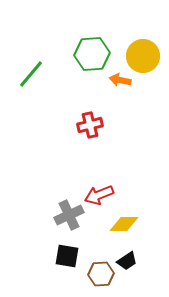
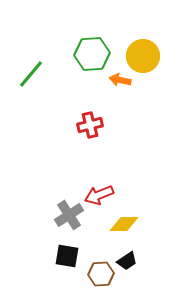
gray cross: rotated 8 degrees counterclockwise
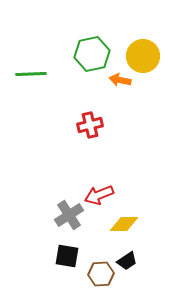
green hexagon: rotated 8 degrees counterclockwise
green line: rotated 48 degrees clockwise
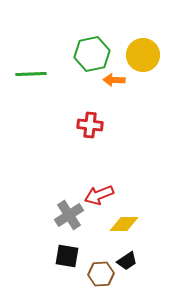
yellow circle: moved 1 px up
orange arrow: moved 6 px left; rotated 10 degrees counterclockwise
red cross: rotated 20 degrees clockwise
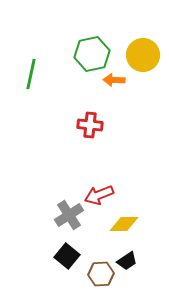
green line: rotated 76 degrees counterclockwise
black square: rotated 30 degrees clockwise
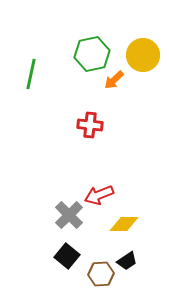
orange arrow: rotated 45 degrees counterclockwise
gray cross: rotated 12 degrees counterclockwise
